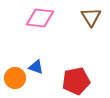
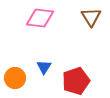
blue triangle: moved 8 px right; rotated 42 degrees clockwise
red pentagon: rotated 8 degrees counterclockwise
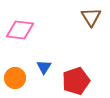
pink diamond: moved 20 px left, 12 px down
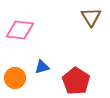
blue triangle: moved 2 px left; rotated 42 degrees clockwise
red pentagon: rotated 20 degrees counterclockwise
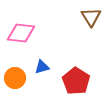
pink diamond: moved 1 px right, 3 px down
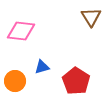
pink diamond: moved 2 px up
orange circle: moved 3 px down
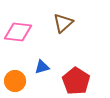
brown triangle: moved 28 px left, 6 px down; rotated 20 degrees clockwise
pink diamond: moved 3 px left, 1 px down
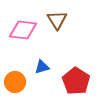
brown triangle: moved 6 px left, 3 px up; rotated 20 degrees counterclockwise
pink diamond: moved 5 px right, 2 px up
orange circle: moved 1 px down
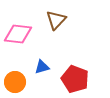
brown triangle: moved 1 px left; rotated 15 degrees clockwise
pink diamond: moved 5 px left, 4 px down
red pentagon: moved 1 px left, 2 px up; rotated 12 degrees counterclockwise
